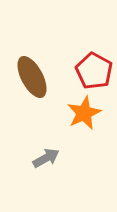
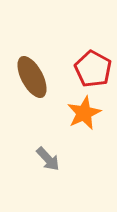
red pentagon: moved 1 px left, 2 px up
gray arrow: moved 2 px right, 1 px down; rotated 76 degrees clockwise
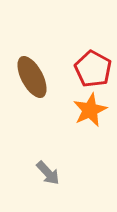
orange star: moved 6 px right, 3 px up
gray arrow: moved 14 px down
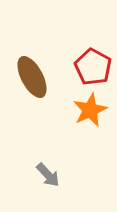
red pentagon: moved 2 px up
gray arrow: moved 2 px down
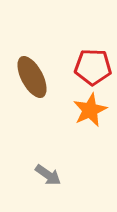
red pentagon: rotated 27 degrees counterclockwise
gray arrow: rotated 12 degrees counterclockwise
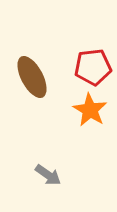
red pentagon: rotated 9 degrees counterclockwise
orange star: rotated 16 degrees counterclockwise
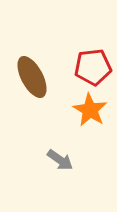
gray arrow: moved 12 px right, 15 px up
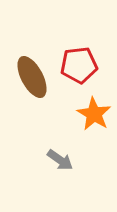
red pentagon: moved 14 px left, 2 px up
orange star: moved 4 px right, 4 px down
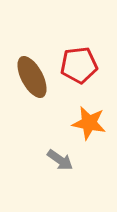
orange star: moved 5 px left, 9 px down; rotated 20 degrees counterclockwise
